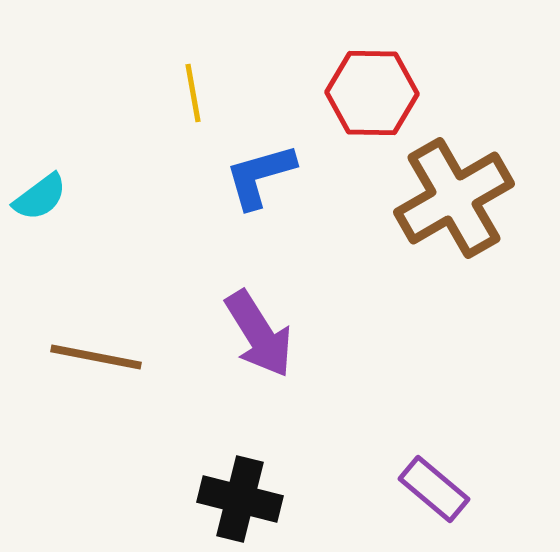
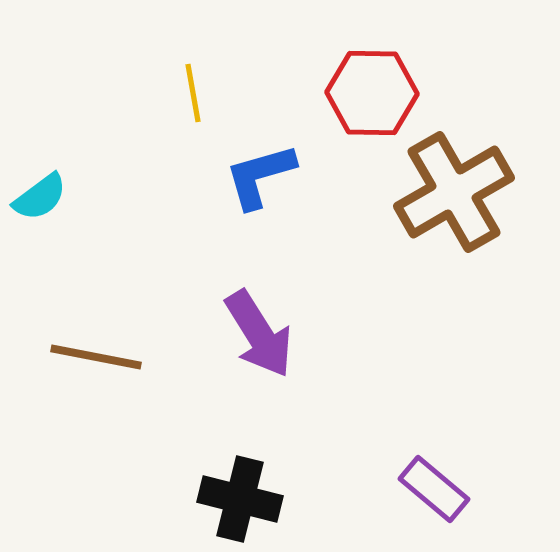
brown cross: moved 6 px up
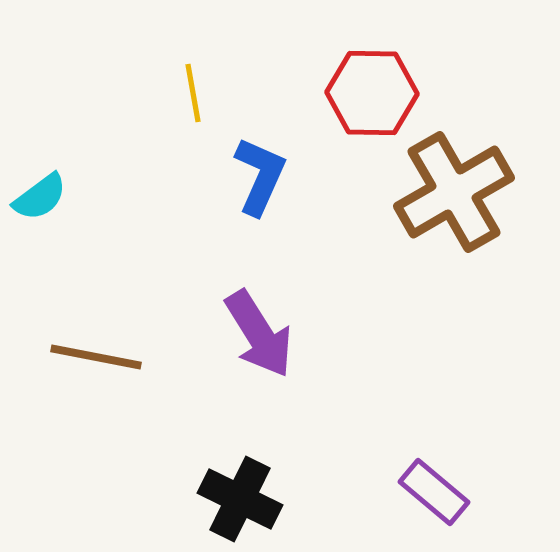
blue L-shape: rotated 130 degrees clockwise
purple rectangle: moved 3 px down
black cross: rotated 12 degrees clockwise
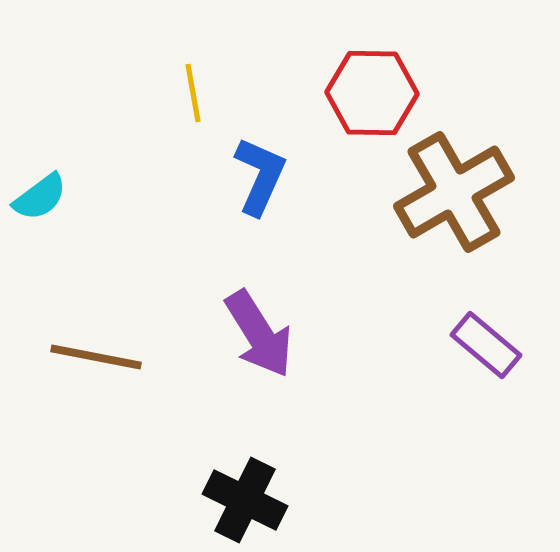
purple rectangle: moved 52 px right, 147 px up
black cross: moved 5 px right, 1 px down
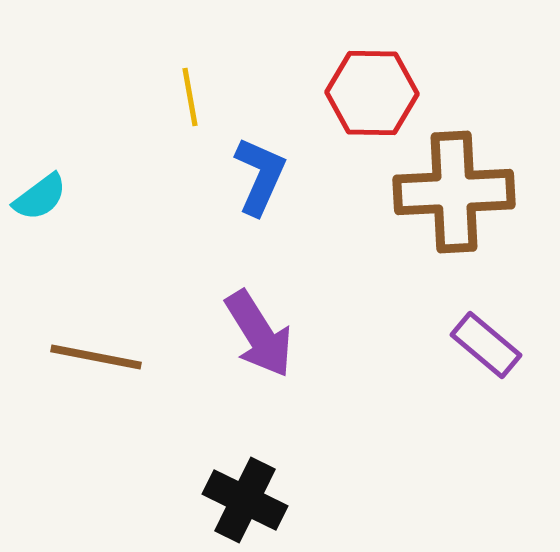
yellow line: moved 3 px left, 4 px down
brown cross: rotated 27 degrees clockwise
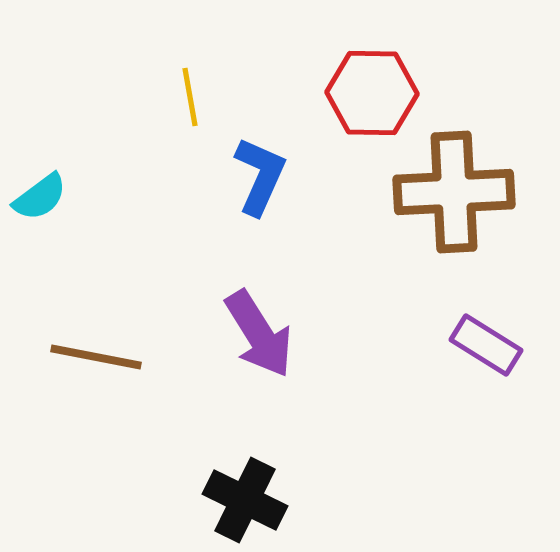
purple rectangle: rotated 8 degrees counterclockwise
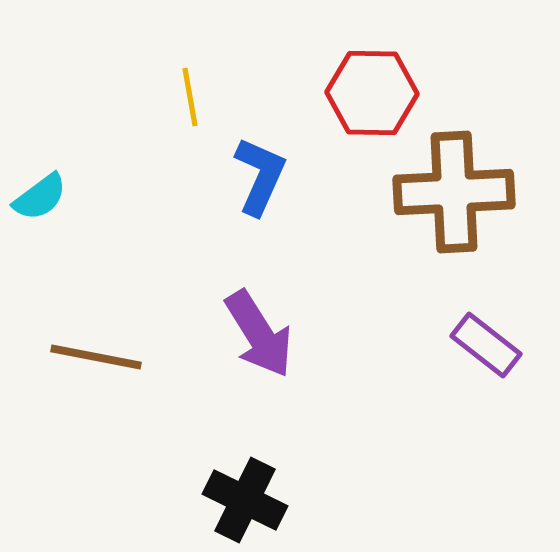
purple rectangle: rotated 6 degrees clockwise
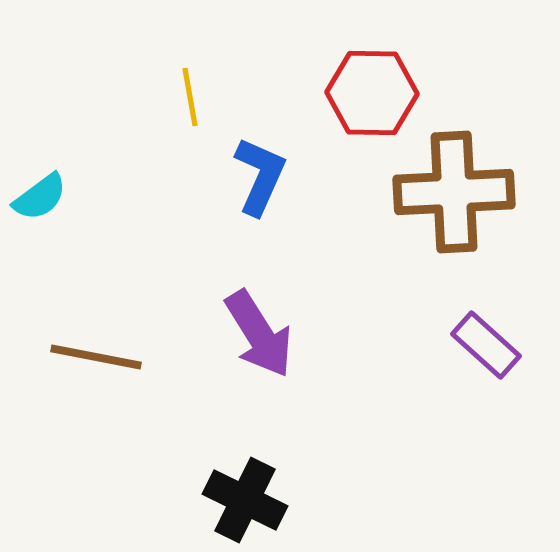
purple rectangle: rotated 4 degrees clockwise
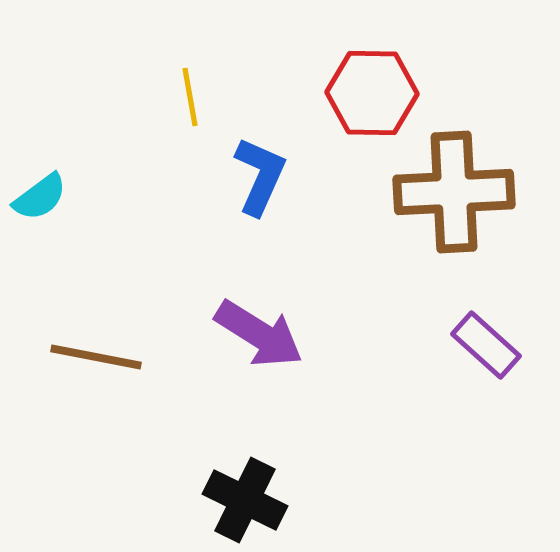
purple arrow: rotated 26 degrees counterclockwise
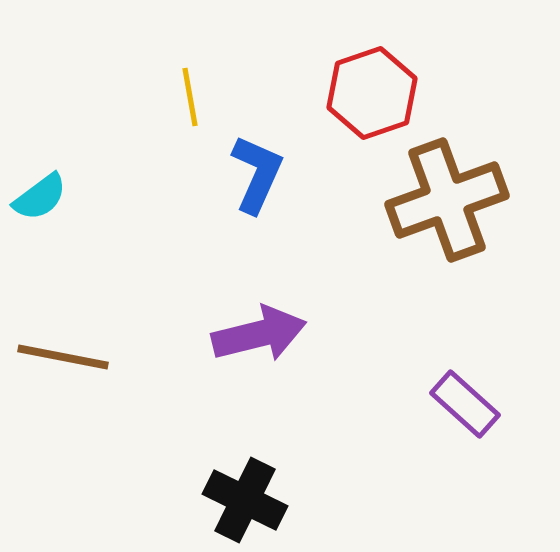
red hexagon: rotated 20 degrees counterclockwise
blue L-shape: moved 3 px left, 2 px up
brown cross: moved 7 px left, 8 px down; rotated 17 degrees counterclockwise
purple arrow: rotated 46 degrees counterclockwise
purple rectangle: moved 21 px left, 59 px down
brown line: moved 33 px left
